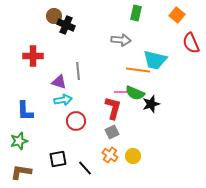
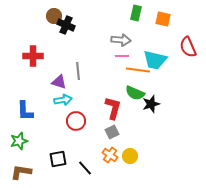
orange square: moved 14 px left, 4 px down; rotated 28 degrees counterclockwise
red semicircle: moved 3 px left, 4 px down
pink line: moved 1 px right, 36 px up
yellow circle: moved 3 px left
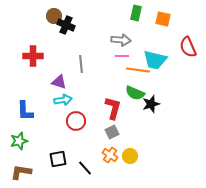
gray line: moved 3 px right, 7 px up
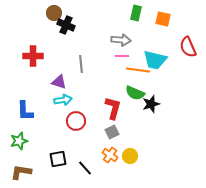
brown circle: moved 3 px up
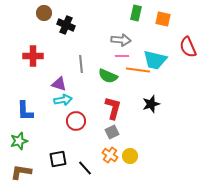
brown circle: moved 10 px left
purple triangle: moved 2 px down
green semicircle: moved 27 px left, 17 px up
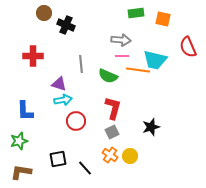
green rectangle: rotated 70 degrees clockwise
black star: moved 23 px down
